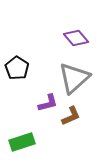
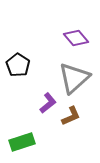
black pentagon: moved 1 px right, 3 px up
purple L-shape: rotated 25 degrees counterclockwise
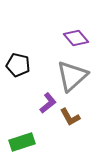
black pentagon: rotated 20 degrees counterclockwise
gray triangle: moved 2 px left, 2 px up
brown L-shape: moved 1 px left, 1 px down; rotated 85 degrees clockwise
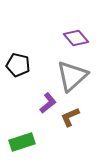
brown L-shape: rotated 95 degrees clockwise
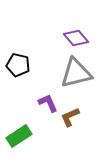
gray triangle: moved 4 px right, 3 px up; rotated 28 degrees clockwise
purple L-shape: rotated 75 degrees counterclockwise
green rectangle: moved 3 px left, 6 px up; rotated 15 degrees counterclockwise
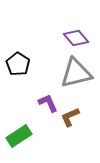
black pentagon: moved 1 px up; rotated 20 degrees clockwise
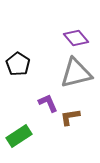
brown L-shape: rotated 15 degrees clockwise
